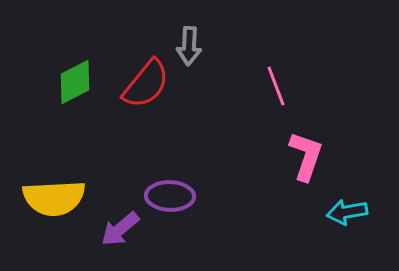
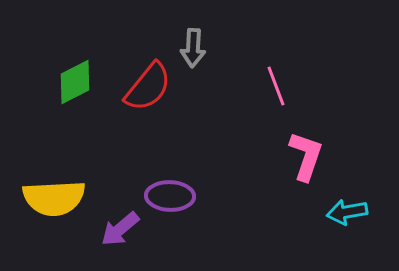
gray arrow: moved 4 px right, 2 px down
red semicircle: moved 2 px right, 3 px down
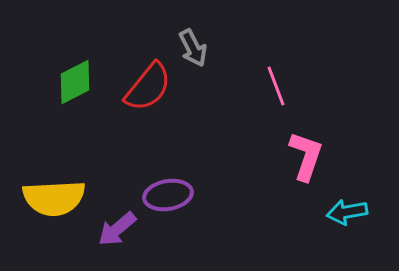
gray arrow: rotated 30 degrees counterclockwise
purple ellipse: moved 2 px left, 1 px up; rotated 12 degrees counterclockwise
purple arrow: moved 3 px left
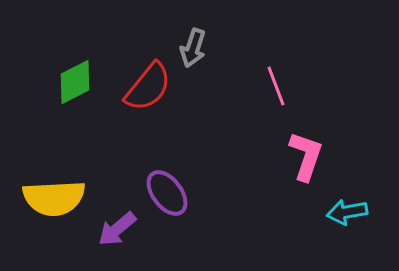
gray arrow: rotated 45 degrees clockwise
purple ellipse: moved 1 px left, 2 px up; rotated 63 degrees clockwise
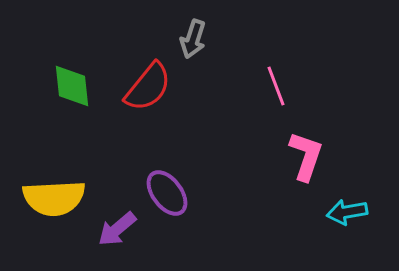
gray arrow: moved 9 px up
green diamond: moved 3 px left, 4 px down; rotated 69 degrees counterclockwise
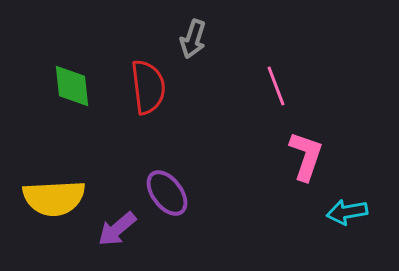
red semicircle: rotated 46 degrees counterclockwise
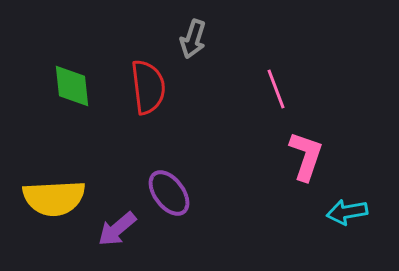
pink line: moved 3 px down
purple ellipse: moved 2 px right
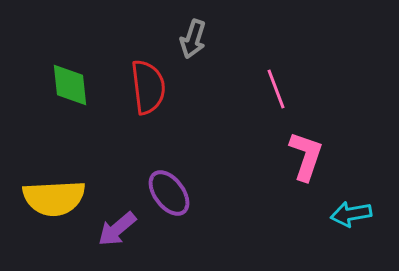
green diamond: moved 2 px left, 1 px up
cyan arrow: moved 4 px right, 2 px down
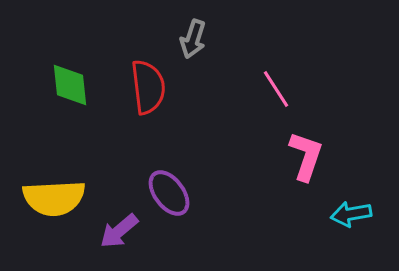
pink line: rotated 12 degrees counterclockwise
purple arrow: moved 2 px right, 2 px down
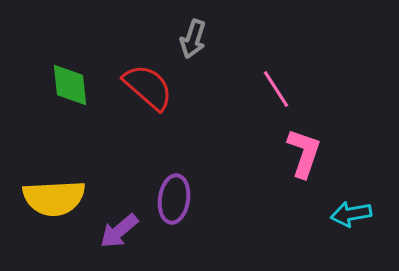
red semicircle: rotated 42 degrees counterclockwise
pink L-shape: moved 2 px left, 3 px up
purple ellipse: moved 5 px right, 6 px down; rotated 45 degrees clockwise
